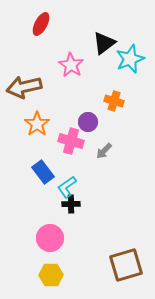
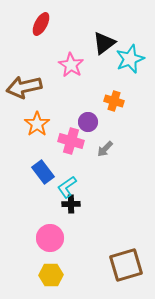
gray arrow: moved 1 px right, 2 px up
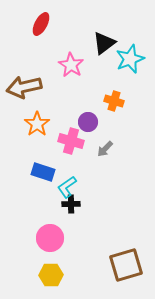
blue rectangle: rotated 35 degrees counterclockwise
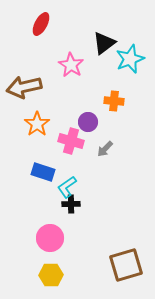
orange cross: rotated 12 degrees counterclockwise
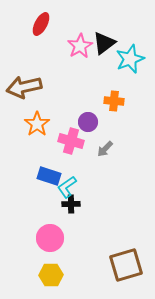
pink star: moved 9 px right, 19 px up; rotated 10 degrees clockwise
blue rectangle: moved 6 px right, 4 px down
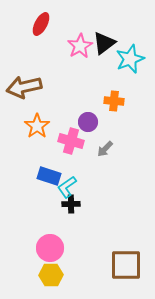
orange star: moved 2 px down
pink circle: moved 10 px down
brown square: rotated 16 degrees clockwise
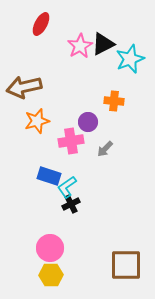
black triangle: moved 1 px left, 1 px down; rotated 10 degrees clockwise
orange star: moved 5 px up; rotated 20 degrees clockwise
pink cross: rotated 25 degrees counterclockwise
black cross: rotated 24 degrees counterclockwise
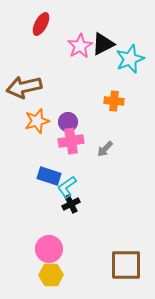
purple circle: moved 20 px left
pink circle: moved 1 px left, 1 px down
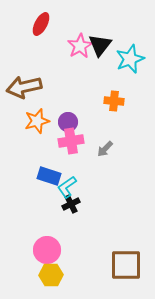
black triangle: moved 3 px left, 1 px down; rotated 25 degrees counterclockwise
pink circle: moved 2 px left, 1 px down
